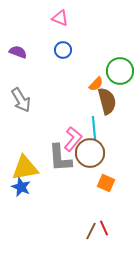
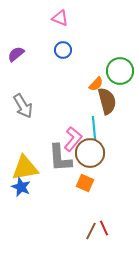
purple semicircle: moved 2 px left, 2 px down; rotated 60 degrees counterclockwise
gray arrow: moved 2 px right, 6 px down
orange square: moved 21 px left
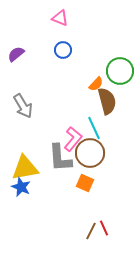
cyan line: rotated 20 degrees counterclockwise
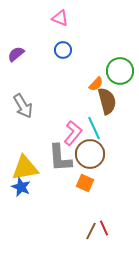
pink L-shape: moved 6 px up
brown circle: moved 1 px down
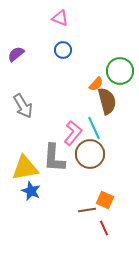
gray L-shape: moved 6 px left; rotated 8 degrees clockwise
orange square: moved 20 px right, 17 px down
blue star: moved 10 px right, 4 px down
brown line: moved 4 px left, 21 px up; rotated 54 degrees clockwise
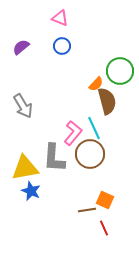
blue circle: moved 1 px left, 4 px up
purple semicircle: moved 5 px right, 7 px up
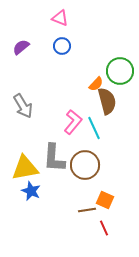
pink L-shape: moved 11 px up
brown circle: moved 5 px left, 11 px down
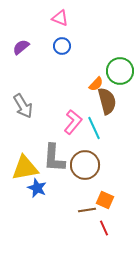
blue star: moved 6 px right, 3 px up
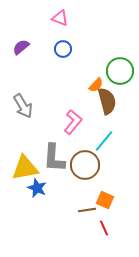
blue circle: moved 1 px right, 3 px down
orange semicircle: moved 1 px down
cyan line: moved 10 px right, 13 px down; rotated 65 degrees clockwise
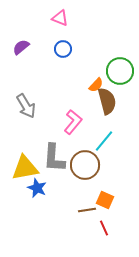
gray arrow: moved 3 px right
